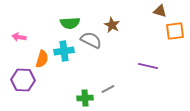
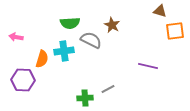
pink arrow: moved 3 px left
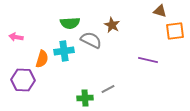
purple line: moved 6 px up
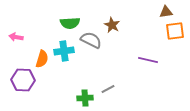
brown triangle: moved 6 px right, 1 px down; rotated 24 degrees counterclockwise
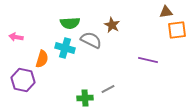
orange square: moved 2 px right, 1 px up
cyan cross: moved 1 px right, 3 px up; rotated 24 degrees clockwise
purple hexagon: rotated 10 degrees clockwise
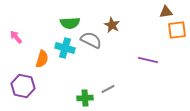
pink arrow: rotated 40 degrees clockwise
purple hexagon: moved 6 px down
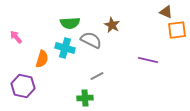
brown triangle: rotated 32 degrees clockwise
gray line: moved 11 px left, 13 px up
